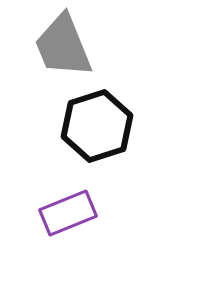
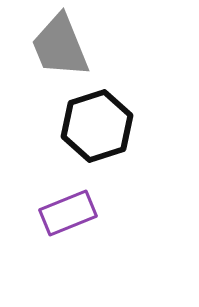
gray trapezoid: moved 3 px left
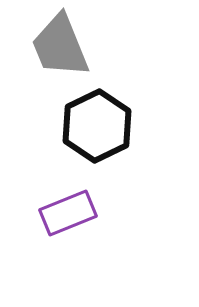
black hexagon: rotated 8 degrees counterclockwise
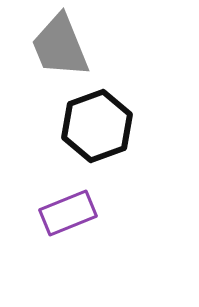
black hexagon: rotated 6 degrees clockwise
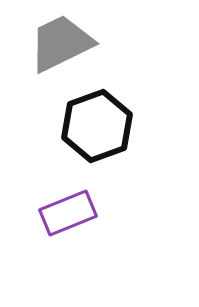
gray trapezoid: moved 1 px right, 3 px up; rotated 86 degrees clockwise
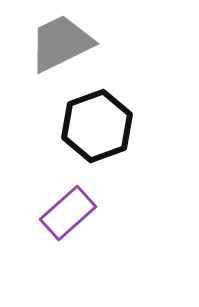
purple rectangle: rotated 20 degrees counterclockwise
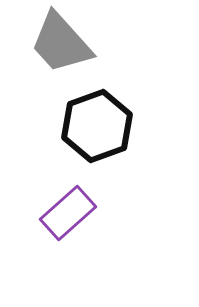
gray trapezoid: rotated 106 degrees counterclockwise
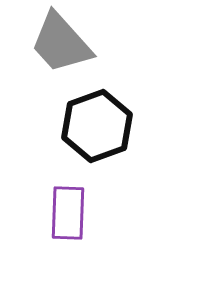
purple rectangle: rotated 46 degrees counterclockwise
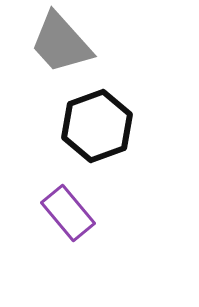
purple rectangle: rotated 42 degrees counterclockwise
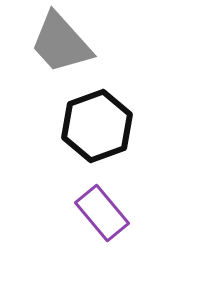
purple rectangle: moved 34 px right
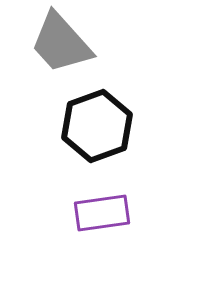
purple rectangle: rotated 58 degrees counterclockwise
